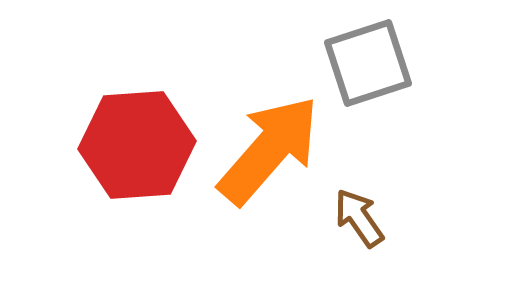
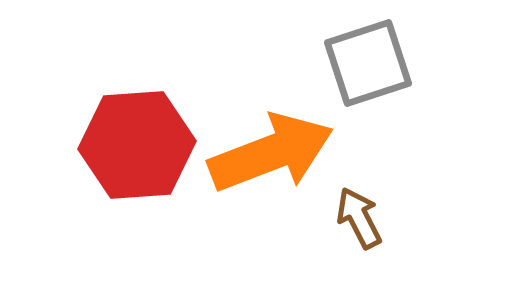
orange arrow: moved 2 px right, 3 px down; rotated 28 degrees clockwise
brown arrow: rotated 8 degrees clockwise
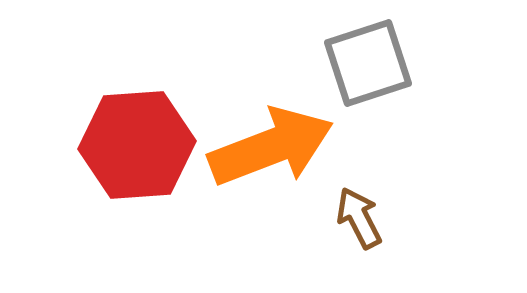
orange arrow: moved 6 px up
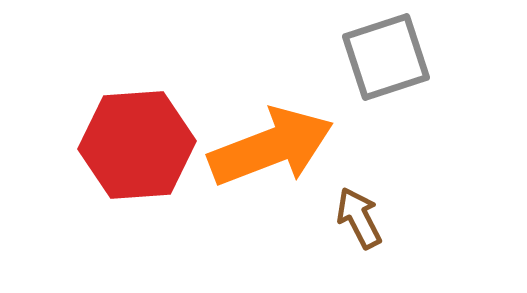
gray square: moved 18 px right, 6 px up
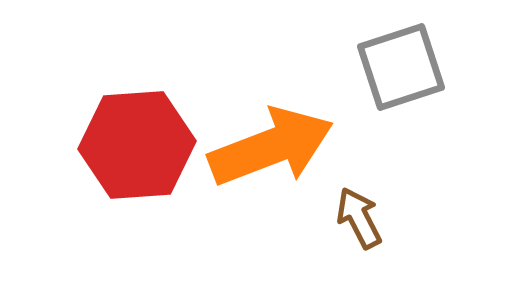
gray square: moved 15 px right, 10 px down
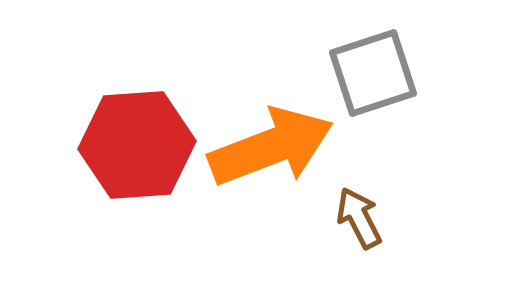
gray square: moved 28 px left, 6 px down
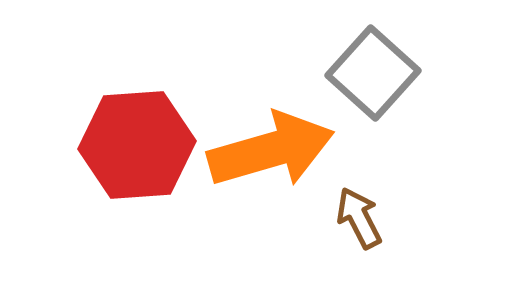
gray square: rotated 30 degrees counterclockwise
orange arrow: moved 3 px down; rotated 5 degrees clockwise
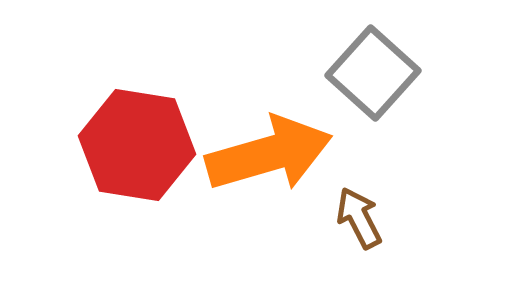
red hexagon: rotated 13 degrees clockwise
orange arrow: moved 2 px left, 4 px down
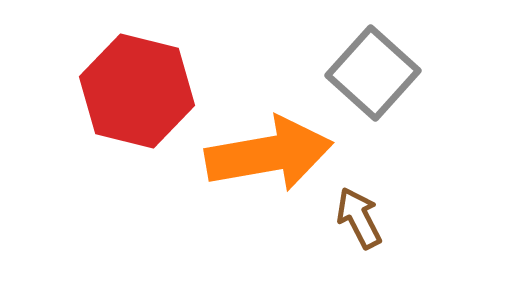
red hexagon: moved 54 px up; rotated 5 degrees clockwise
orange arrow: rotated 6 degrees clockwise
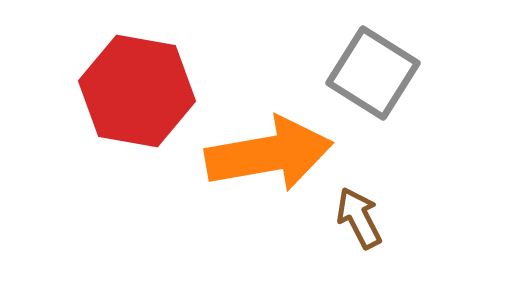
gray square: rotated 10 degrees counterclockwise
red hexagon: rotated 4 degrees counterclockwise
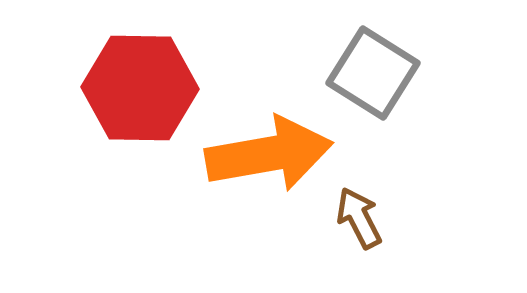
red hexagon: moved 3 px right, 3 px up; rotated 9 degrees counterclockwise
